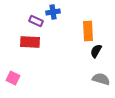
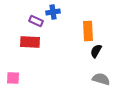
pink square: rotated 24 degrees counterclockwise
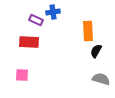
purple rectangle: moved 1 px up
red rectangle: moved 1 px left
pink square: moved 9 px right, 3 px up
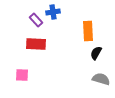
purple rectangle: rotated 24 degrees clockwise
red rectangle: moved 7 px right, 2 px down
black semicircle: moved 2 px down
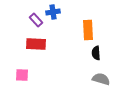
orange rectangle: moved 1 px up
black semicircle: rotated 32 degrees counterclockwise
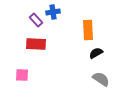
black semicircle: rotated 64 degrees clockwise
gray semicircle: rotated 18 degrees clockwise
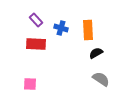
blue cross: moved 8 px right, 16 px down; rotated 24 degrees clockwise
pink square: moved 8 px right, 9 px down
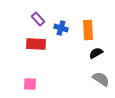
purple rectangle: moved 2 px right, 1 px up
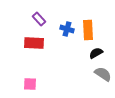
purple rectangle: moved 1 px right
blue cross: moved 6 px right, 1 px down
red rectangle: moved 2 px left, 1 px up
gray semicircle: moved 2 px right, 5 px up
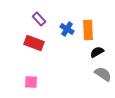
blue cross: rotated 16 degrees clockwise
red rectangle: rotated 18 degrees clockwise
black semicircle: moved 1 px right, 1 px up
pink square: moved 1 px right, 2 px up
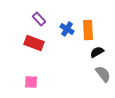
gray semicircle: rotated 18 degrees clockwise
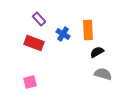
blue cross: moved 4 px left, 5 px down
gray semicircle: rotated 36 degrees counterclockwise
pink square: moved 1 px left; rotated 16 degrees counterclockwise
